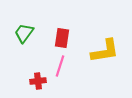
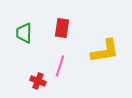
green trapezoid: rotated 35 degrees counterclockwise
red rectangle: moved 10 px up
red cross: rotated 28 degrees clockwise
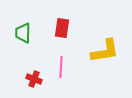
green trapezoid: moved 1 px left
pink line: moved 1 px right, 1 px down; rotated 15 degrees counterclockwise
red cross: moved 4 px left, 2 px up
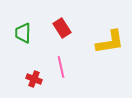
red rectangle: rotated 42 degrees counterclockwise
yellow L-shape: moved 5 px right, 9 px up
pink line: rotated 15 degrees counterclockwise
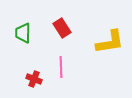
pink line: rotated 10 degrees clockwise
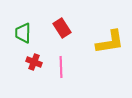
red cross: moved 17 px up
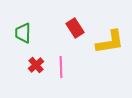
red rectangle: moved 13 px right
red cross: moved 2 px right, 3 px down; rotated 28 degrees clockwise
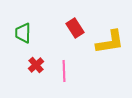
pink line: moved 3 px right, 4 px down
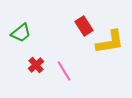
red rectangle: moved 9 px right, 2 px up
green trapezoid: moved 2 px left; rotated 130 degrees counterclockwise
pink line: rotated 30 degrees counterclockwise
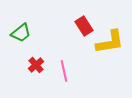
pink line: rotated 20 degrees clockwise
